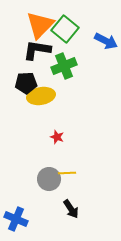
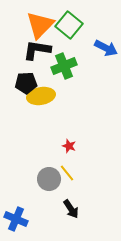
green square: moved 4 px right, 4 px up
blue arrow: moved 7 px down
red star: moved 12 px right, 9 px down
yellow line: rotated 54 degrees clockwise
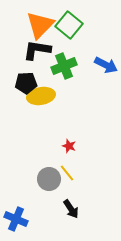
blue arrow: moved 17 px down
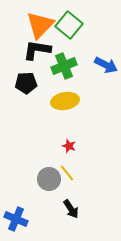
yellow ellipse: moved 24 px right, 5 px down
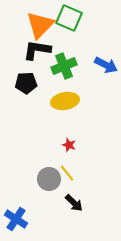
green square: moved 7 px up; rotated 16 degrees counterclockwise
red star: moved 1 px up
black arrow: moved 3 px right, 6 px up; rotated 12 degrees counterclockwise
blue cross: rotated 10 degrees clockwise
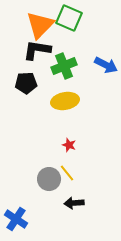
black arrow: rotated 132 degrees clockwise
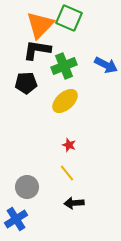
yellow ellipse: rotated 32 degrees counterclockwise
gray circle: moved 22 px left, 8 px down
blue cross: rotated 25 degrees clockwise
